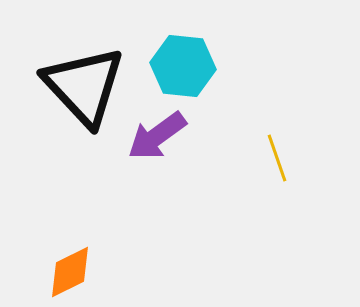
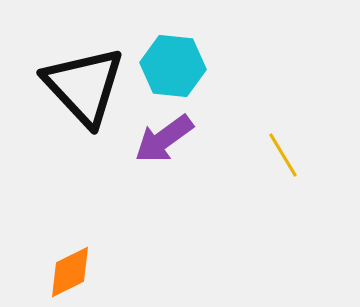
cyan hexagon: moved 10 px left
purple arrow: moved 7 px right, 3 px down
yellow line: moved 6 px right, 3 px up; rotated 12 degrees counterclockwise
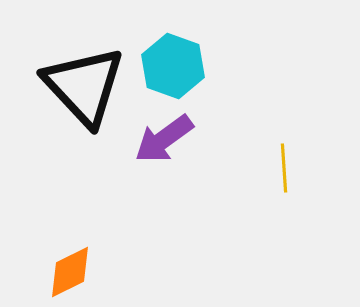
cyan hexagon: rotated 14 degrees clockwise
yellow line: moved 1 px right, 13 px down; rotated 27 degrees clockwise
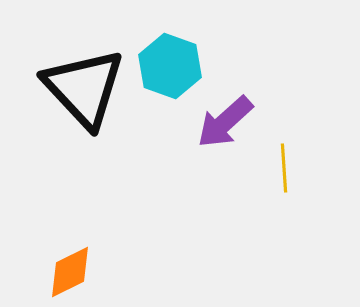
cyan hexagon: moved 3 px left
black triangle: moved 2 px down
purple arrow: moved 61 px right, 17 px up; rotated 6 degrees counterclockwise
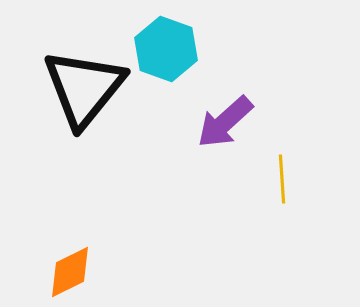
cyan hexagon: moved 4 px left, 17 px up
black triangle: rotated 22 degrees clockwise
yellow line: moved 2 px left, 11 px down
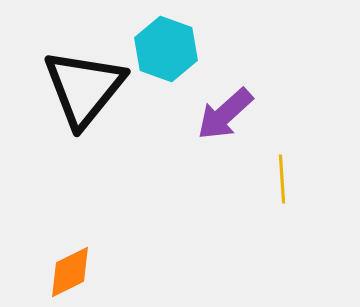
purple arrow: moved 8 px up
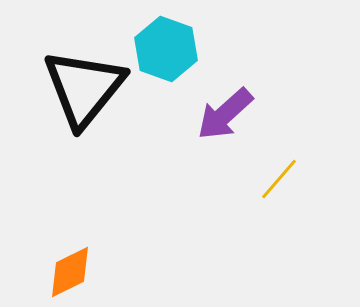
yellow line: moved 3 px left; rotated 45 degrees clockwise
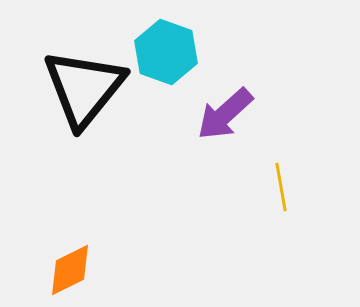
cyan hexagon: moved 3 px down
yellow line: moved 2 px right, 8 px down; rotated 51 degrees counterclockwise
orange diamond: moved 2 px up
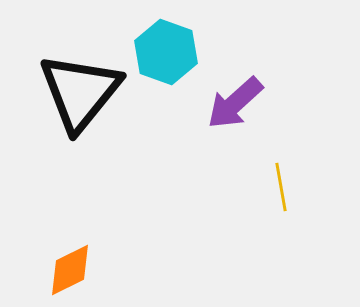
black triangle: moved 4 px left, 4 px down
purple arrow: moved 10 px right, 11 px up
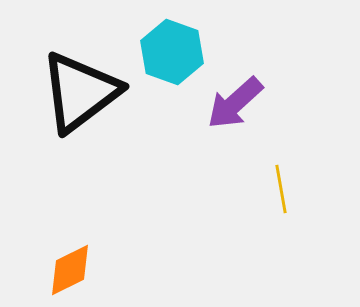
cyan hexagon: moved 6 px right
black triangle: rotated 14 degrees clockwise
yellow line: moved 2 px down
